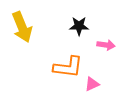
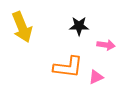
pink triangle: moved 4 px right, 7 px up
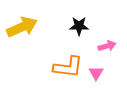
yellow arrow: rotated 92 degrees counterclockwise
pink arrow: moved 1 px right, 1 px down; rotated 24 degrees counterclockwise
pink triangle: moved 4 px up; rotated 35 degrees counterclockwise
